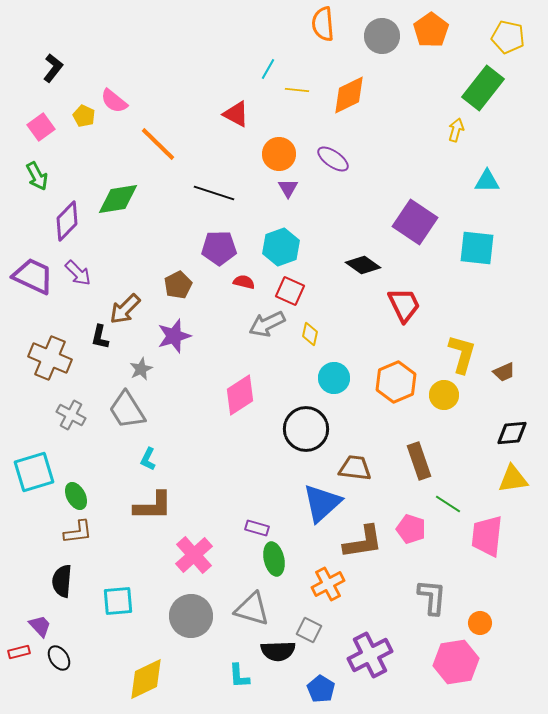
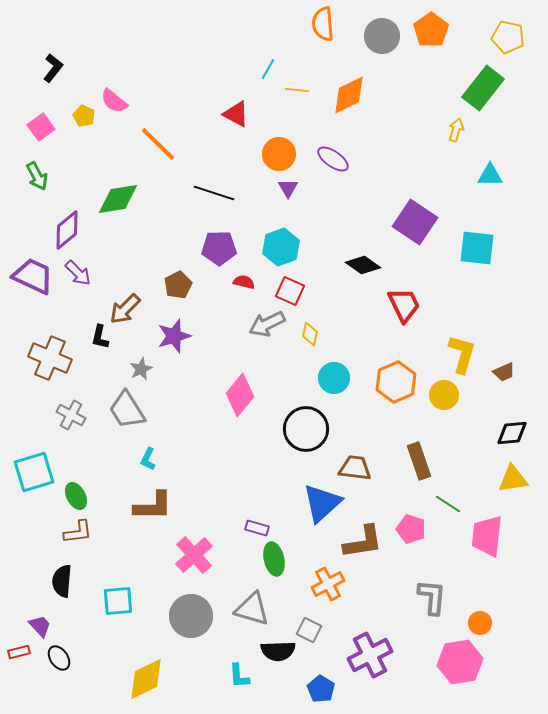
cyan triangle at (487, 181): moved 3 px right, 6 px up
purple diamond at (67, 221): moved 9 px down; rotated 6 degrees clockwise
pink diamond at (240, 395): rotated 18 degrees counterclockwise
pink hexagon at (456, 662): moved 4 px right
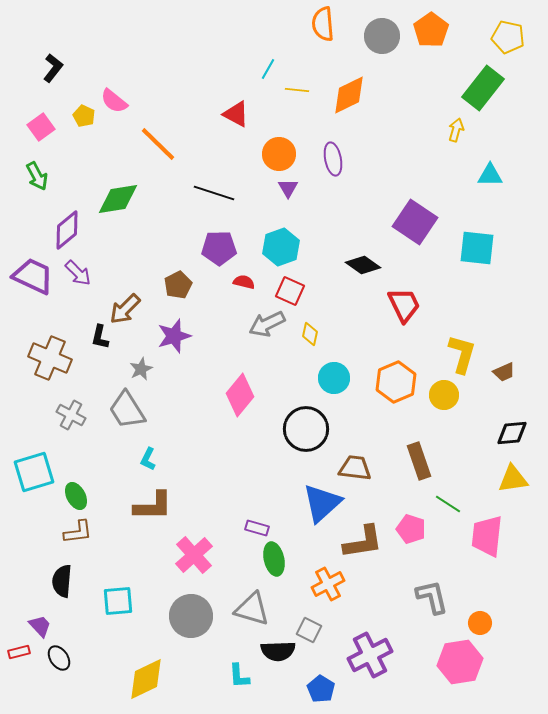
purple ellipse at (333, 159): rotated 44 degrees clockwise
gray L-shape at (432, 597): rotated 18 degrees counterclockwise
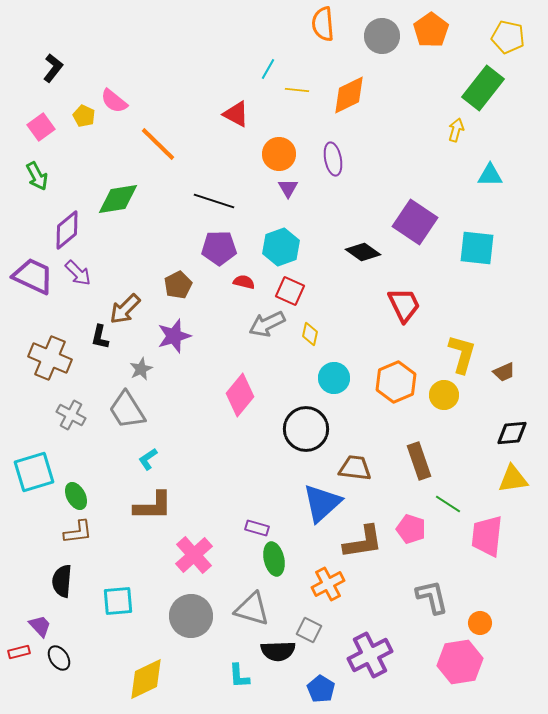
black line at (214, 193): moved 8 px down
black diamond at (363, 265): moved 13 px up
cyan L-shape at (148, 459): rotated 30 degrees clockwise
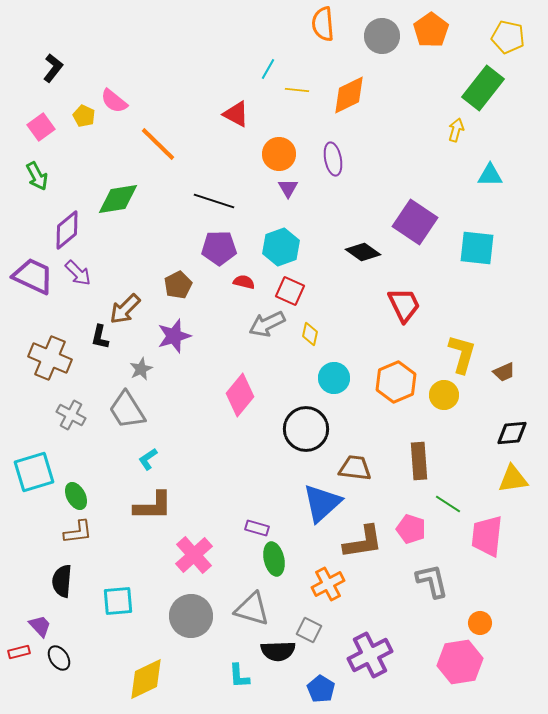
brown rectangle at (419, 461): rotated 15 degrees clockwise
gray L-shape at (432, 597): moved 16 px up
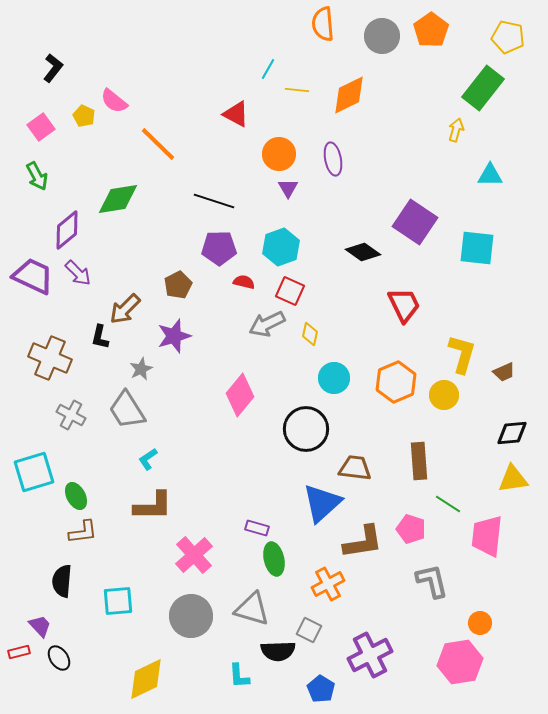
brown L-shape at (78, 532): moved 5 px right
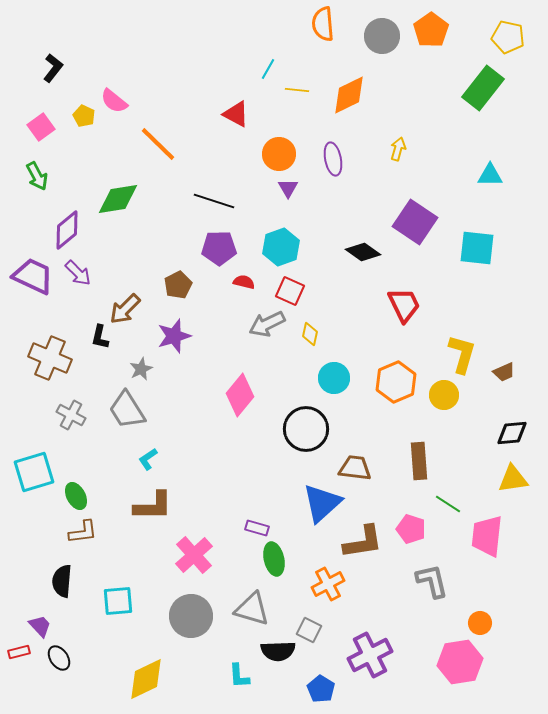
yellow arrow at (456, 130): moved 58 px left, 19 px down
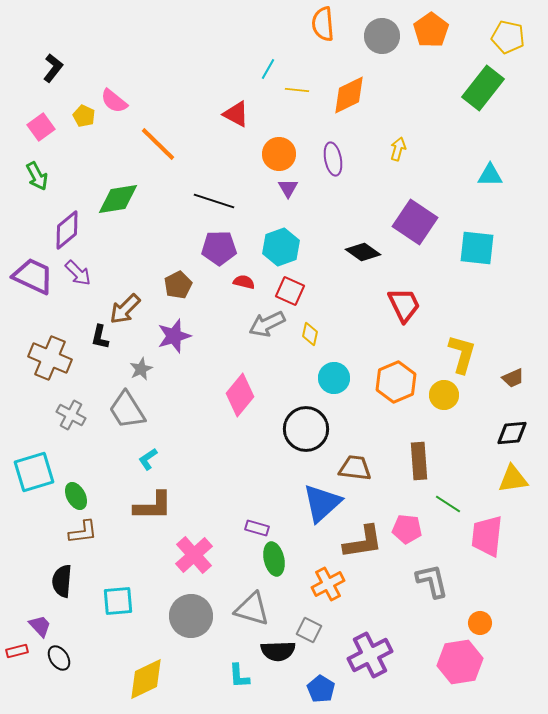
brown trapezoid at (504, 372): moved 9 px right, 6 px down
pink pentagon at (411, 529): moved 4 px left; rotated 12 degrees counterclockwise
red rectangle at (19, 652): moved 2 px left, 1 px up
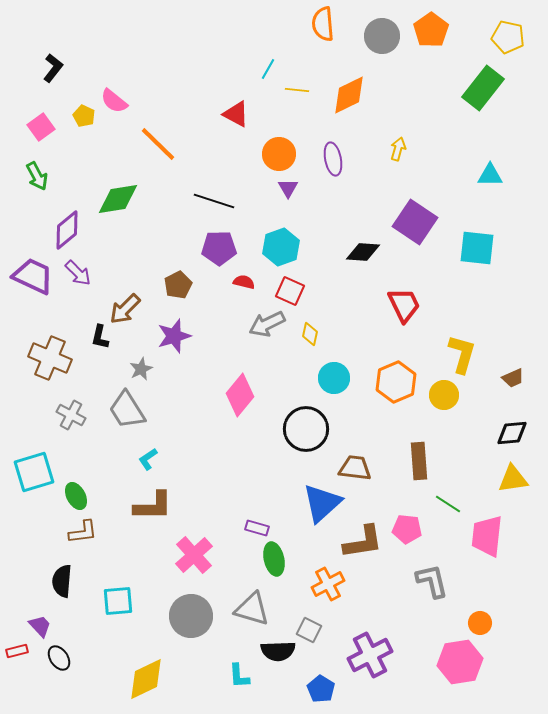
black diamond at (363, 252): rotated 32 degrees counterclockwise
